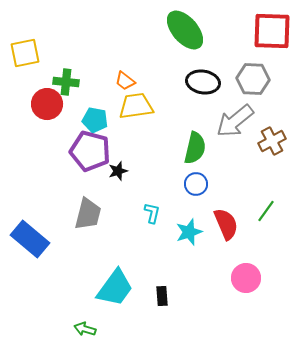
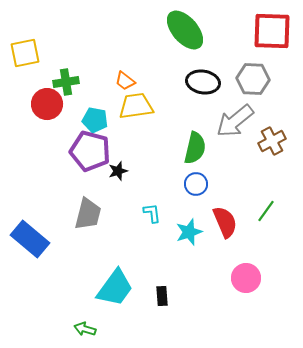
green cross: rotated 15 degrees counterclockwise
cyan L-shape: rotated 20 degrees counterclockwise
red semicircle: moved 1 px left, 2 px up
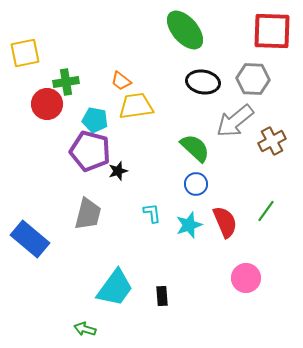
orange trapezoid: moved 4 px left
green semicircle: rotated 60 degrees counterclockwise
cyan star: moved 7 px up
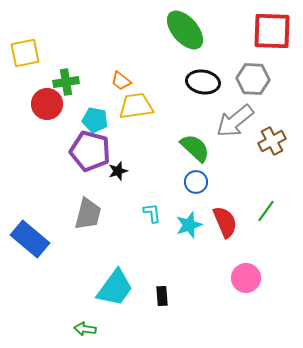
blue circle: moved 2 px up
green arrow: rotated 10 degrees counterclockwise
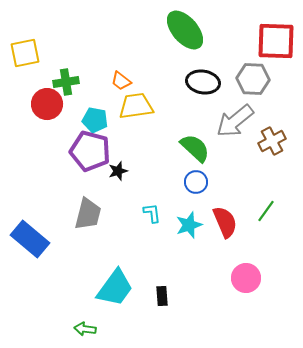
red square: moved 4 px right, 10 px down
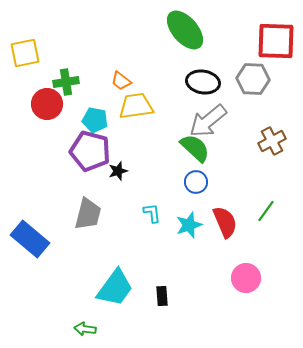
gray arrow: moved 27 px left
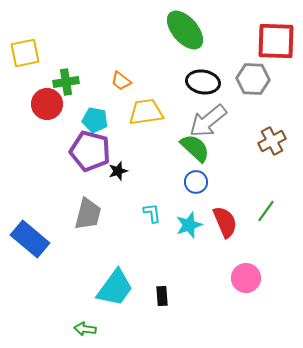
yellow trapezoid: moved 10 px right, 6 px down
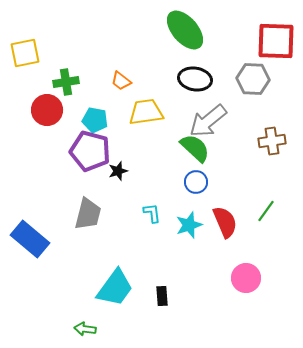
black ellipse: moved 8 px left, 3 px up
red circle: moved 6 px down
brown cross: rotated 20 degrees clockwise
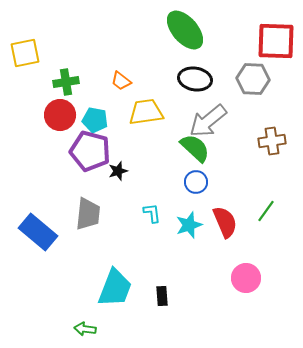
red circle: moved 13 px right, 5 px down
gray trapezoid: rotated 8 degrees counterclockwise
blue rectangle: moved 8 px right, 7 px up
cyan trapezoid: rotated 15 degrees counterclockwise
